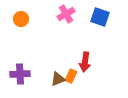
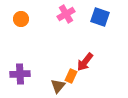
red arrow: rotated 30 degrees clockwise
brown triangle: moved 7 px down; rotated 28 degrees counterclockwise
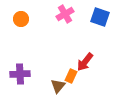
pink cross: moved 1 px left
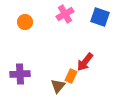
orange circle: moved 4 px right, 3 px down
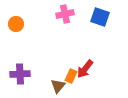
pink cross: rotated 18 degrees clockwise
orange circle: moved 9 px left, 2 px down
red arrow: moved 7 px down
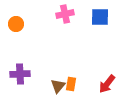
blue square: rotated 18 degrees counterclockwise
red arrow: moved 22 px right, 15 px down
orange rectangle: moved 8 px down; rotated 16 degrees counterclockwise
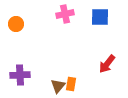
purple cross: moved 1 px down
red arrow: moved 20 px up
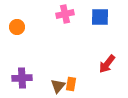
orange circle: moved 1 px right, 3 px down
purple cross: moved 2 px right, 3 px down
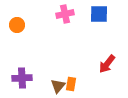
blue square: moved 1 px left, 3 px up
orange circle: moved 2 px up
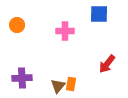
pink cross: moved 17 px down; rotated 12 degrees clockwise
